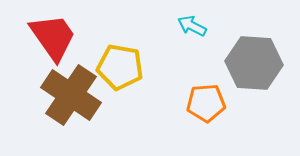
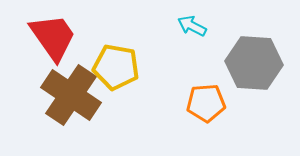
yellow pentagon: moved 4 px left
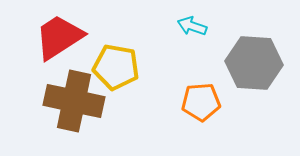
cyan arrow: rotated 8 degrees counterclockwise
red trapezoid: moved 6 px right; rotated 88 degrees counterclockwise
brown cross: moved 3 px right, 6 px down; rotated 22 degrees counterclockwise
orange pentagon: moved 5 px left, 1 px up
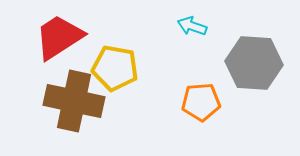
yellow pentagon: moved 1 px left, 1 px down
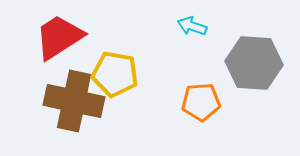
yellow pentagon: moved 6 px down
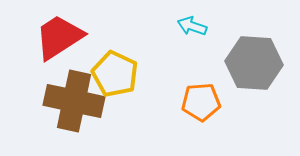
yellow pentagon: rotated 15 degrees clockwise
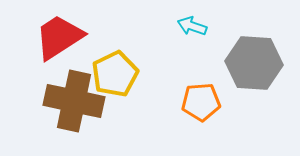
yellow pentagon: rotated 21 degrees clockwise
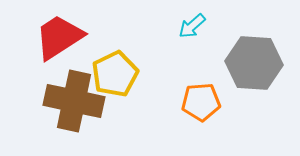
cyan arrow: rotated 60 degrees counterclockwise
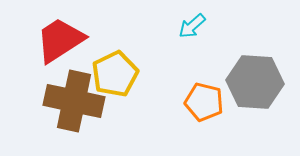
red trapezoid: moved 1 px right, 3 px down
gray hexagon: moved 1 px right, 19 px down
orange pentagon: moved 3 px right; rotated 18 degrees clockwise
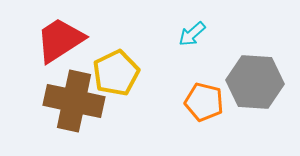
cyan arrow: moved 8 px down
yellow pentagon: moved 1 px right, 1 px up
